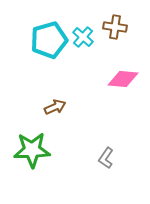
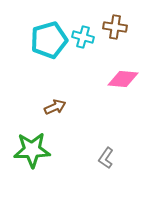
cyan cross: rotated 25 degrees counterclockwise
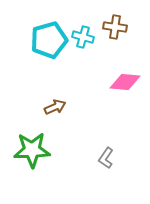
pink diamond: moved 2 px right, 3 px down
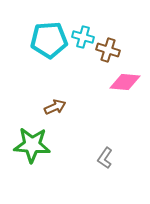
brown cross: moved 7 px left, 23 px down; rotated 10 degrees clockwise
cyan pentagon: rotated 12 degrees clockwise
green star: moved 5 px up; rotated 6 degrees clockwise
gray L-shape: moved 1 px left
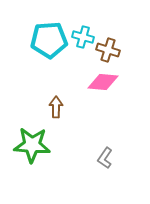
pink diamond: moved 22 px left
brown arrow: moved 1 px right; rotated 65 degrees counterclockwise
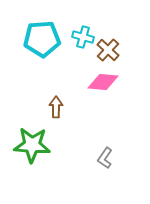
cyan pentagon: moved 7 px left, 1 px up
brown cross: rotated 25 degrees clockwise
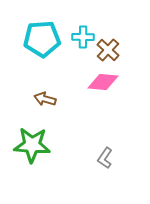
cyan cross: rotated 15 degrees counterclockwise
brown arrow: moved 11 px left, 8 px up; rotated 75 degrees counterclockwise
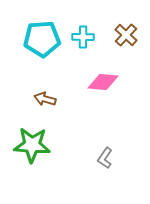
brown cross: moved 18 px right, 15 px up
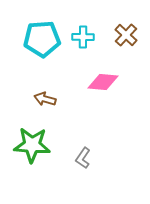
gray L-shape: moved 22 px left
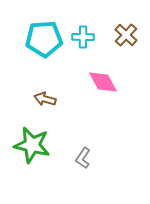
cyan pentagon: moved 2 px right
pink diamond: rotated 56 degrees clockwise
green star: rotated 9 degrees clockwise
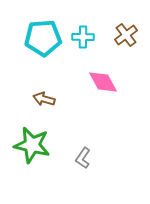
brown cross: rotated 10 degrees clockwise
cyan pentagon: moved 1 px left, 1 px up
brown arrow: moved 1 px left
